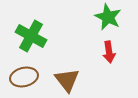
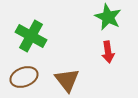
red arrow: moved 1 px left
brown ellipse: rotated 8 degrees counterclockwise
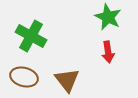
brown ellipse: rotated 36 degrees clockwise
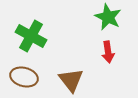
brown triangle: moved 4 px right
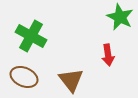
green star: moved 12 px right
red arrow: moved 3 px down
brown ellipse: rotated 8 degrees clockwise
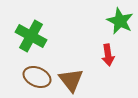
green star: moved 4 px down
brown ellipse: moved 13 px right
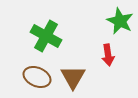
green cross: moved 15 px right
brown triangle: moved 2 px right, 3 px up; rotated 8 degrees clockwise
